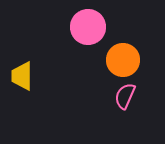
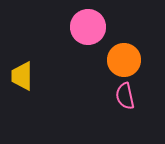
orange circle: moved 1 px right
pink semicircle: rotated 36 degrees counterclockwise
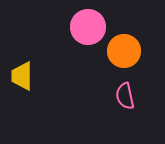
orange circle: moved 9 px up
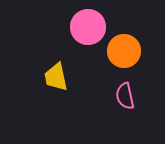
yellow trapezoid: moved 34 px right, 1 px down; rotated 12 degrees counterclockwise
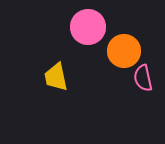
pink semicircle: moved 18 px right, 18 px up
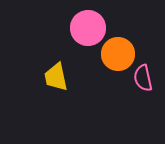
pink circle: moved 1 px down
orange circle: moved 6 px left, 3 px down
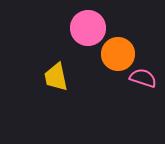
pink semicircle: rotated 120 degrees clockwise
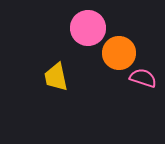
orange circle: moved 1 px right, 1 px up
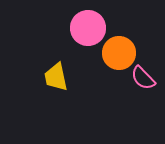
pink semicircle: rotated 152 degrees counterclockwise
